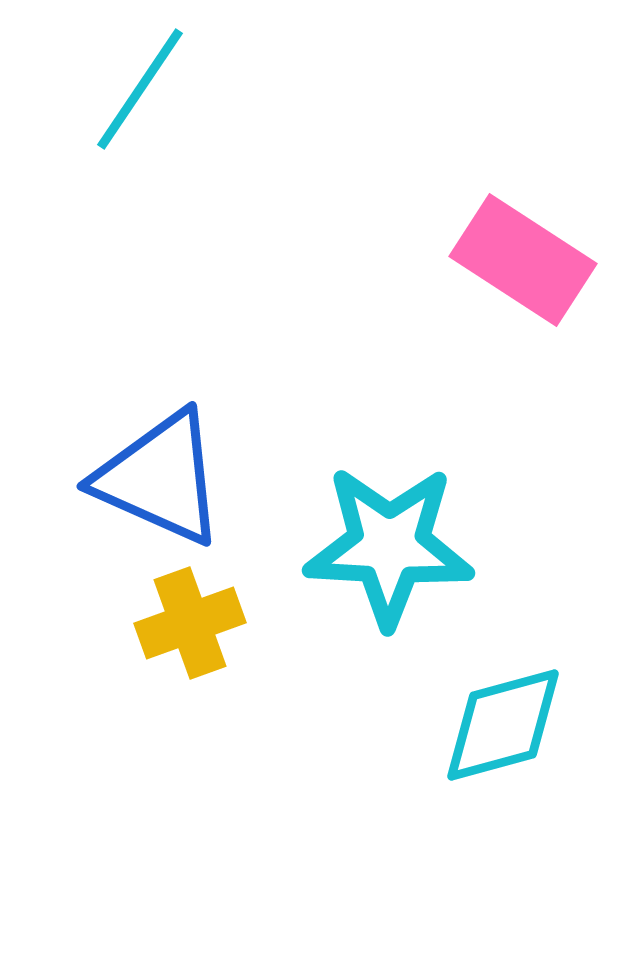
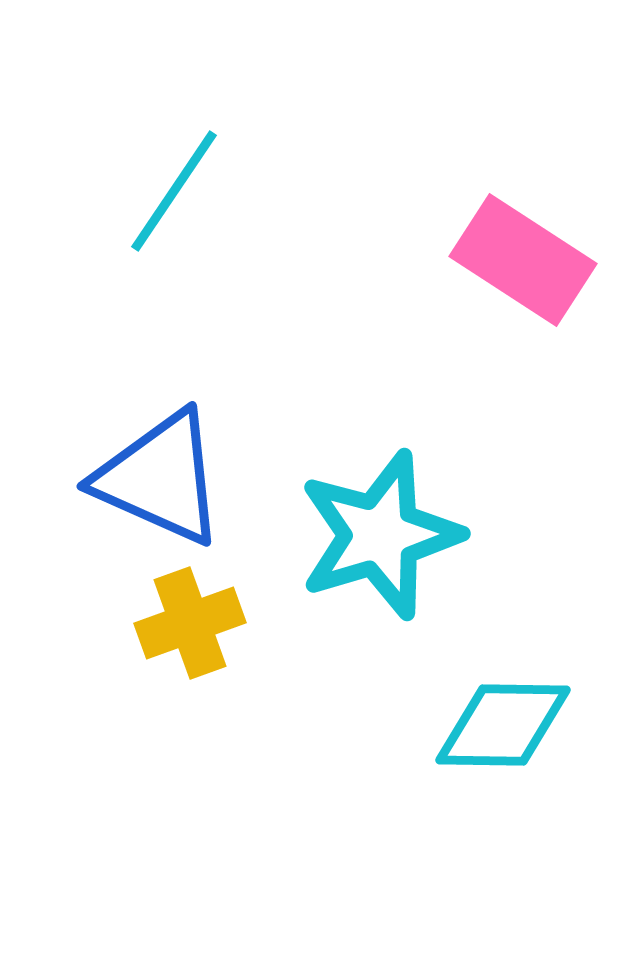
cyan line: moved 34 px right, 102 px down
cyan star: moved 9 px left, 11 px up; rotated 20 degrees counterclockwise
cyan diamond: rotated 16 degrees clockwise
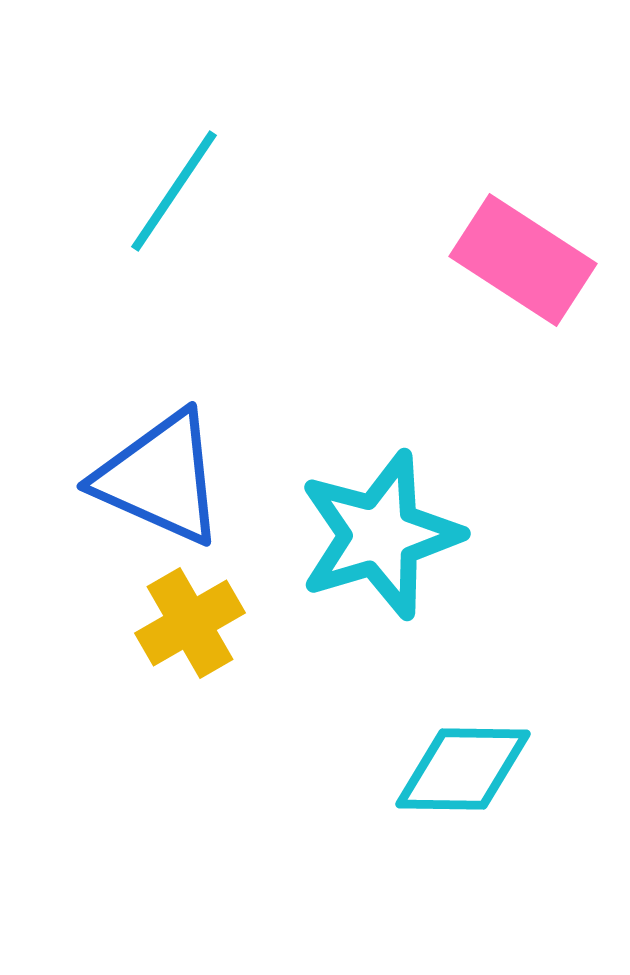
yellow cross: rotated 10 degrees counterclockwise
cyan diamond: moved 40 px left, 44 px down
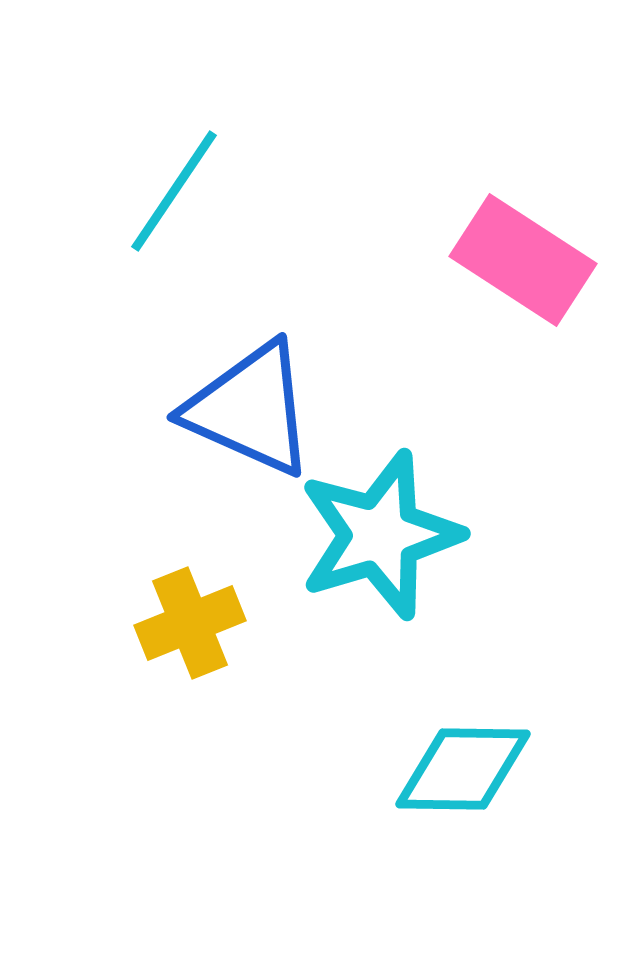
blue triangle: moved 90 px right, 69 px up
yellow cross: rotated 8 degrees clockwise
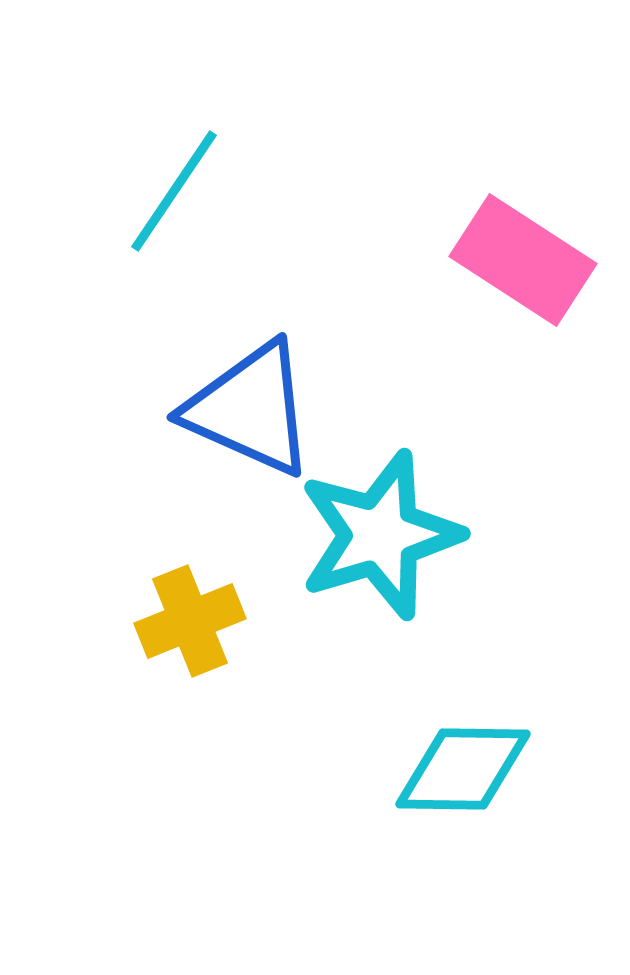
yellow cross: moved 2 px up
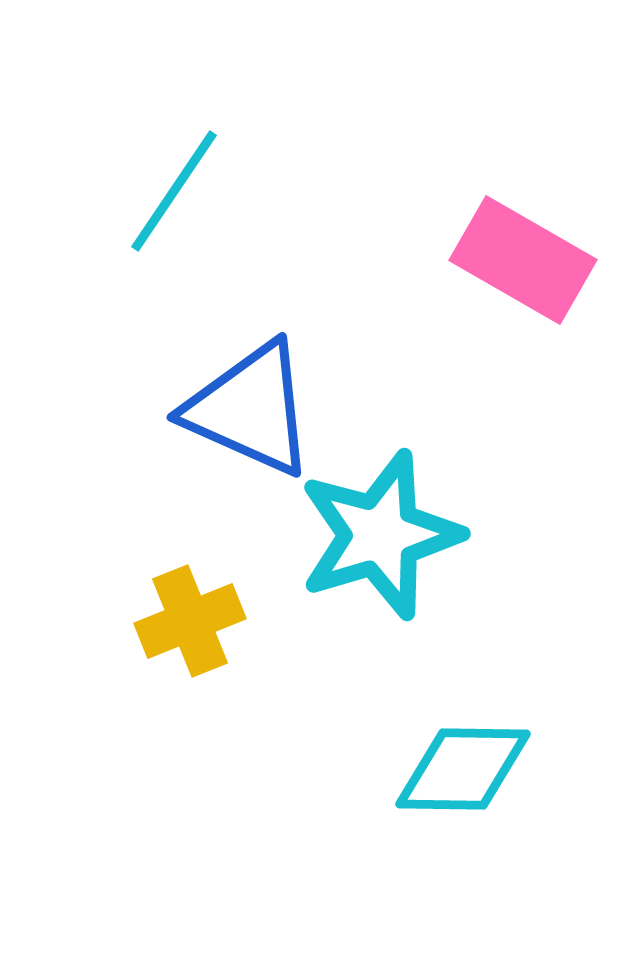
pink rectangle: rotated 3 degrees counterclockwise
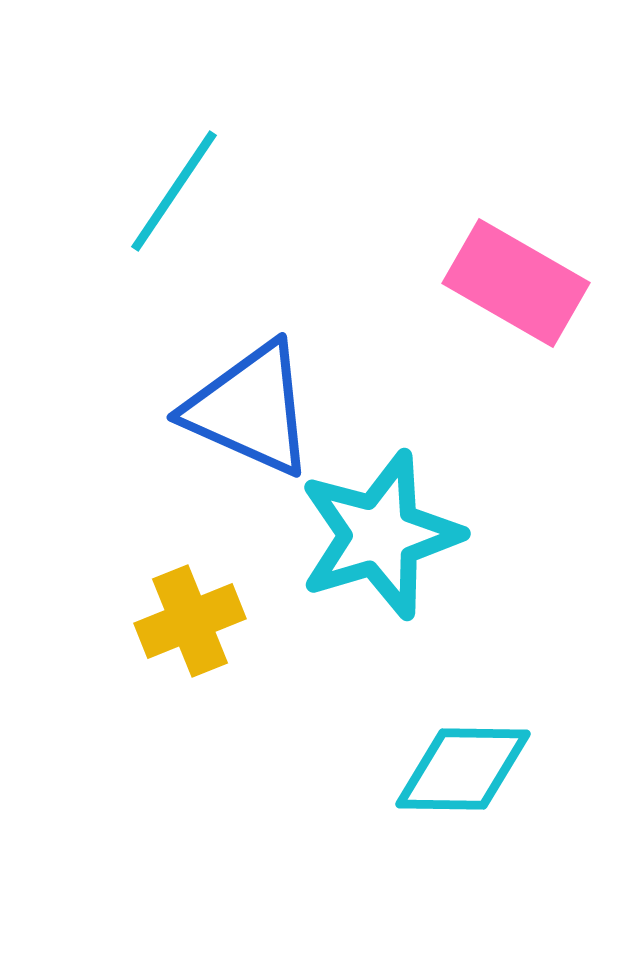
pink rectangle: moved 7 px left, 23 px down
